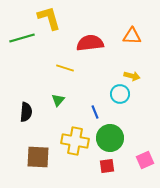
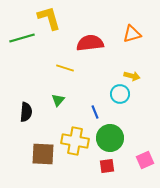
orange triangle: moved 2 px up; rotated 18 degrees counterclockwise
brown square: moved 5 px right, 3 px up
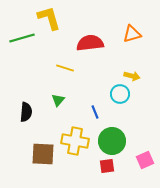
green circle: moved 2 px right, 3 px down
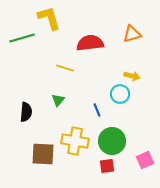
blue line: moved 2 px right, 2 px up
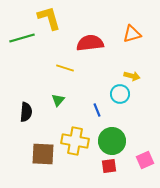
red square: moved 2 px right
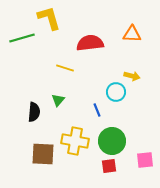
orange triangle: rotated 18 degrees clockwise
cyan circle: moved 4 px left, 2 px up
black semicircle: moved 8 px right
pink square: rotated 18 degrees clockwise
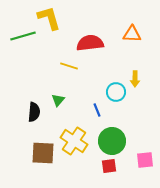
green line: moved 1 px right, 2 px up
yellow line: moved 4 px right, 2 px up
yellow arrow: moved 3 px right, 3 px down; rotated 77 degrees clockwise
yellow cross: moved 1 px left; rotated 24 degrees clockwise
brown square: moved 1 px up
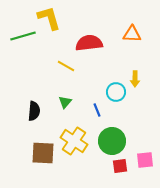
red semicircle: moved 1 px left
yellow line: moved 3 px left; rotated 12 degrees clockwise
green triangle: moved 7 px right, 2 px down
black semicircle: moved 1 px up
red square: moved 11 px right
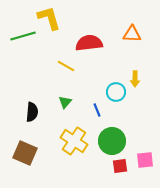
black semicircle: moved 2 px left, 1 px down
brown square: moved 18 px left; rotated 20 degrees clockwise
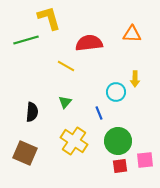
green line: moved 3 px right, 4 px down
blue line: moved 2 px right, 3 px down
green circle: moved 6 px right
